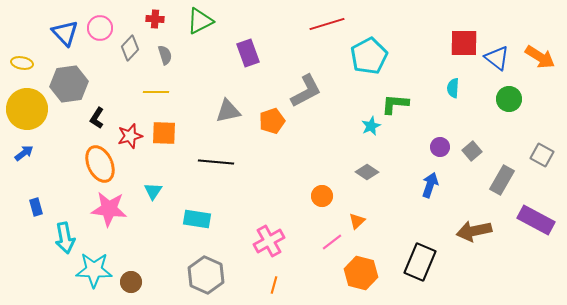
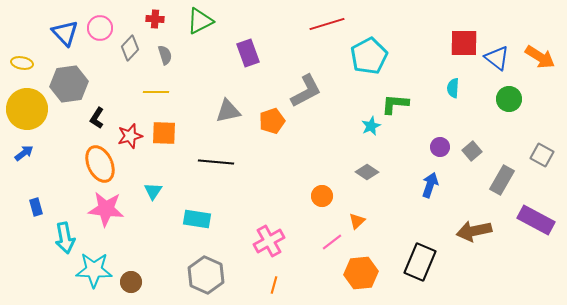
pink star at (109, 209): moved 3 px left
orange hexagon at (361, 273): rotated 20 degrees counterclockwise
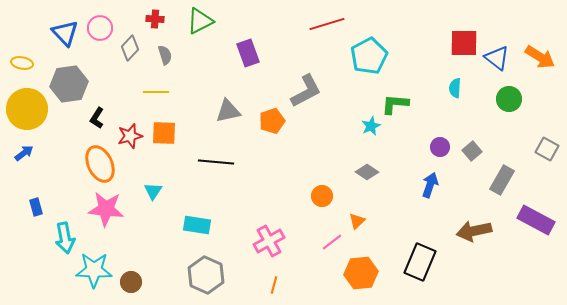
cyan semicircle at (453, 88): moved 2 px right
gray square at (542, 155): moved 5 px right, 6 px up
cyan rectangle at (197, 219): moved 6 px down
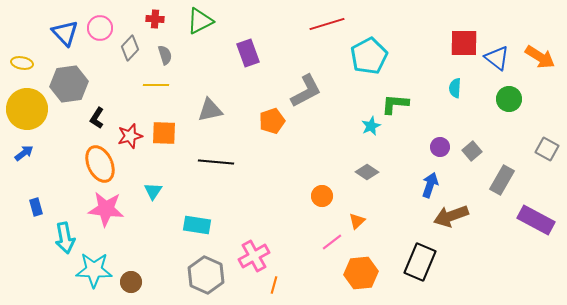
yellow line at (156, 92): moved 7 px up
gray triangle at (228, 111): moved 18 px left, 1 px up
brown arrow at (474, 231): moved 23 px left, 15 px up; rotated 8 degrees counterclockwise
pink cross at (269, 241): moved 15 px left, 15 px down
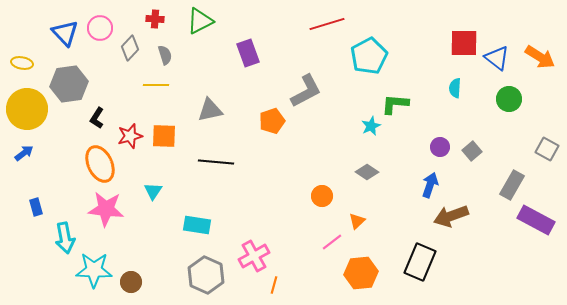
orange square at (164, 133): moved 3 px down
gray rectangle at (502, 180): moved 10 px right, 5 px down
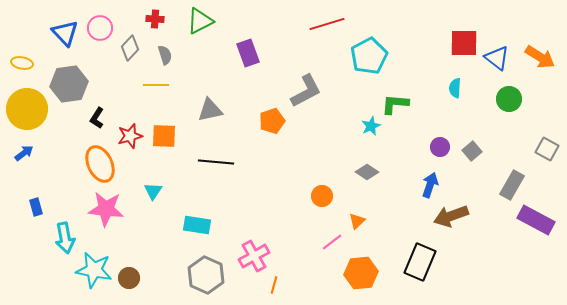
cyan star at (94, 270): rotated 9 degrees clockwise
brown circle at (131, 282): moved 2 px left, 4 px up
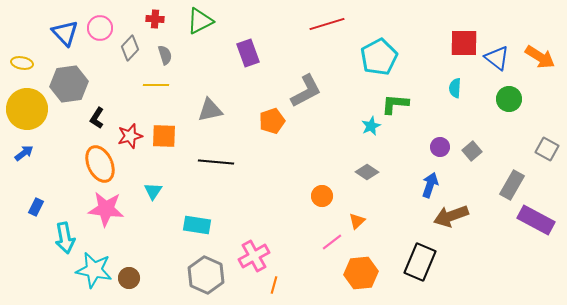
cyan pentagon at (369, 56): moved 10 px right, 1 px down
blue rectangle at (36, 207): rotated 42 degrees clockwise
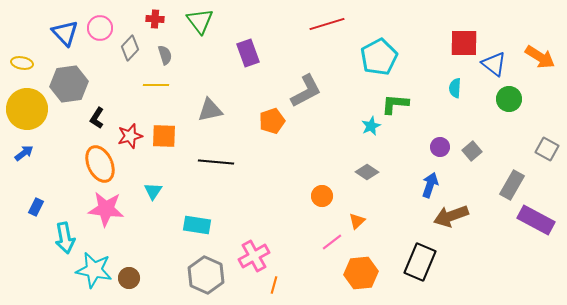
green triangle at (200, 21): rotated 40 degrees counterclockwise
blue triangle at (497, 58): moved 3 px left, 6 px down
